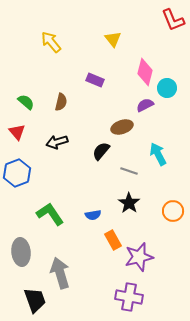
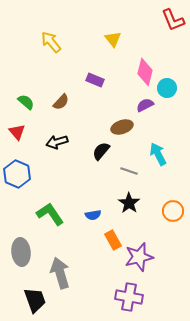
brown semicircle: rotated 30 degrees clockwise
blue hexagon: moved 1 px down; rotated 16 degrees counterclockwise
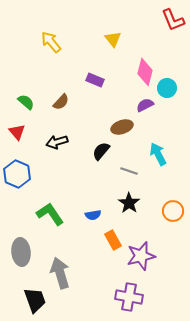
purple star: moved 2 px right, 1 px up
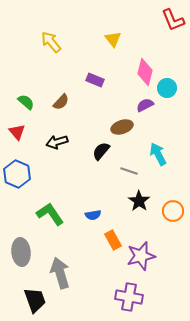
black star: moved 10 px right, 2 px up
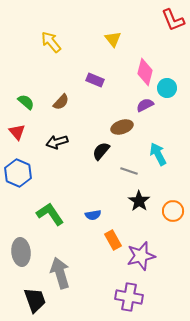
blue hexagon: moved 1 px right, 1 px up
